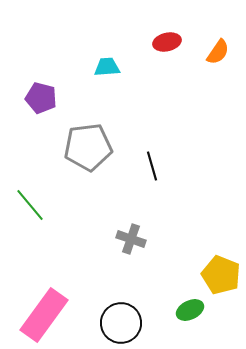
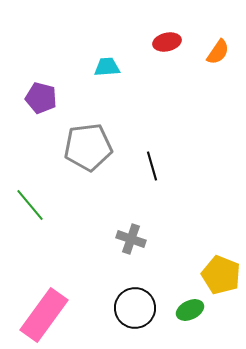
black circle: moved 14 px right, 15 px up
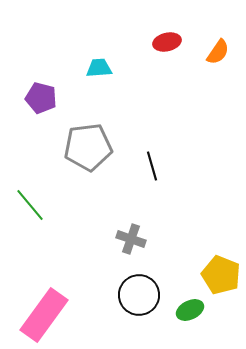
cyan trapezoid: moved 8 px left, 1 px down
black circle: moved 4 px right, 13 px up
